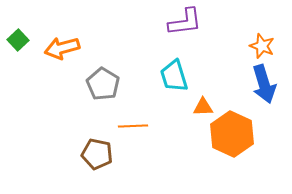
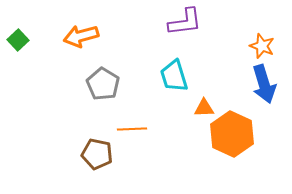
orange arrow: moved 19 px right, 12 px up
orange triangle: moved 1 px right, 1 px down
orange line: moved 1 px left, 3 px down
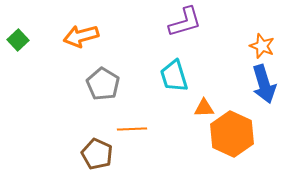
purple L-shape: rotated 9 degrees counterclockwise
brown pentagon: rotated 12 degrees clockwise
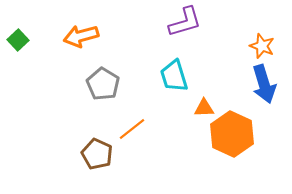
orange line: rotated 36 degrees counterclockwise
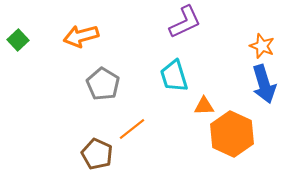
purple L-shape: rotated 9 degrees counterclockwise
orange triangle: moved 2 px up
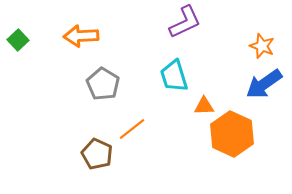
orange arrow: rotated 12 degrees clockwise
blue arrow: rotated 72 degrees clockwise
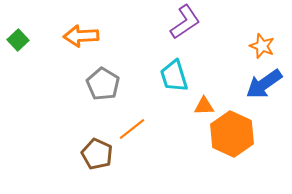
purple L-shape: rotated 9 degrees counterclockwise
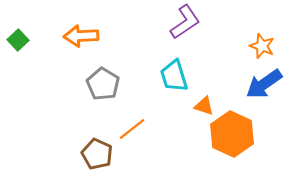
orange triangle: rotated 20 degrees clockwise
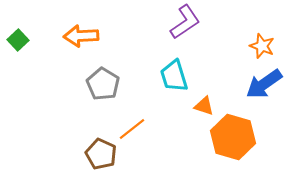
orange hexagon: moved 1 px right, 3 px down; rotated 9 degrees counterclockwise
brown pentagon: moved 4 px right
